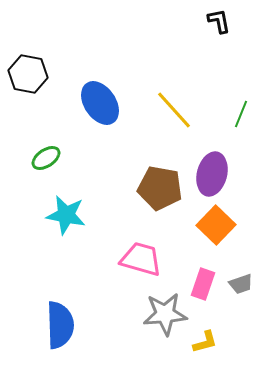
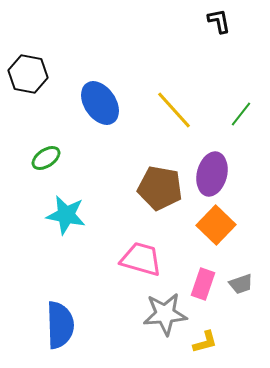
green line: rotated 16 degrees clockwise
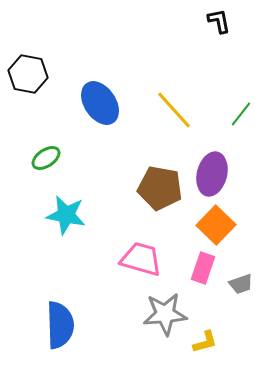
pink rectangle: moved 16 px up
